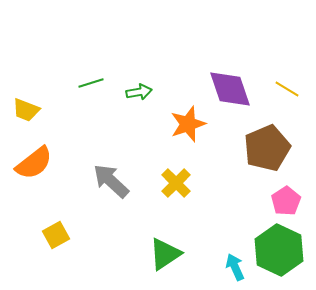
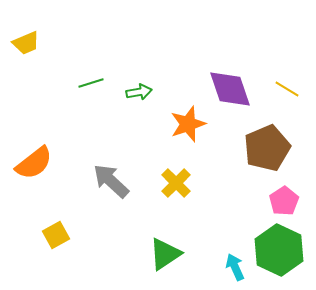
yellow trapezoid: moved 67 px up; rotated 44 degrees counterclockwise
pink pentagon: moved 2 px left
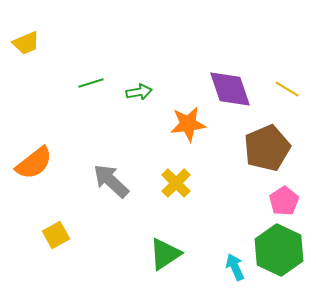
orange star: rotated 12 degrees clockwise
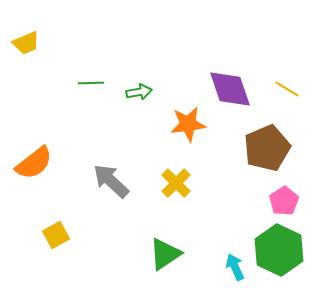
green line: rotated 15 degrees clockwise
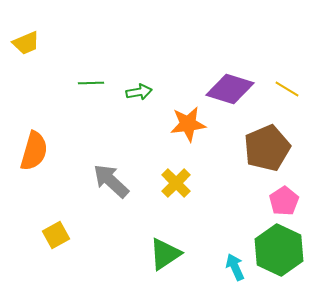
purple diamond: rotated 54 degrees counterclockwise
orange semicircle: moved 12 px up; rotated 36 degrees counterclockwise
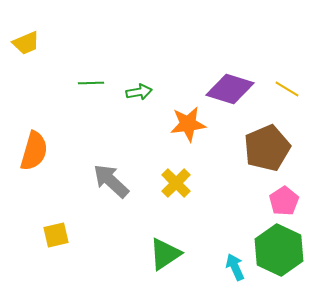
yellow square: rotated 16 degrees clockwise
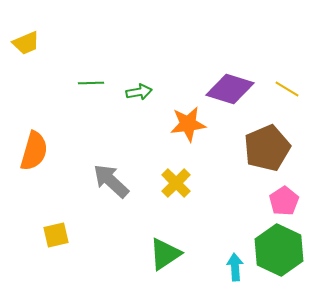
cyan arrow: rotated 20 degrees clockwise
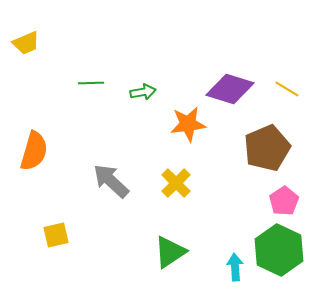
green arrow: moved 4 px right
green triangle: moved 5 px right, 2 px up
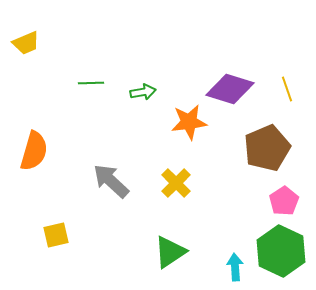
yellow line: rotated 40 degrees clockwise
orange star: moved 1 px right, 2 px up
green hexagon: moved 2 px right, 1 px down
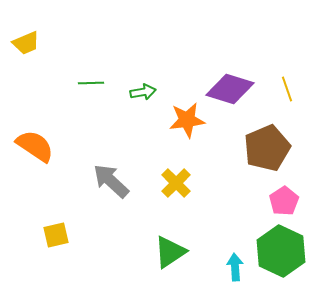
orange star: moved 2 px left, 2 px up
orange semicircle: moved 1 px right, 5 px up; rotated 72 degrees counterclockwise
